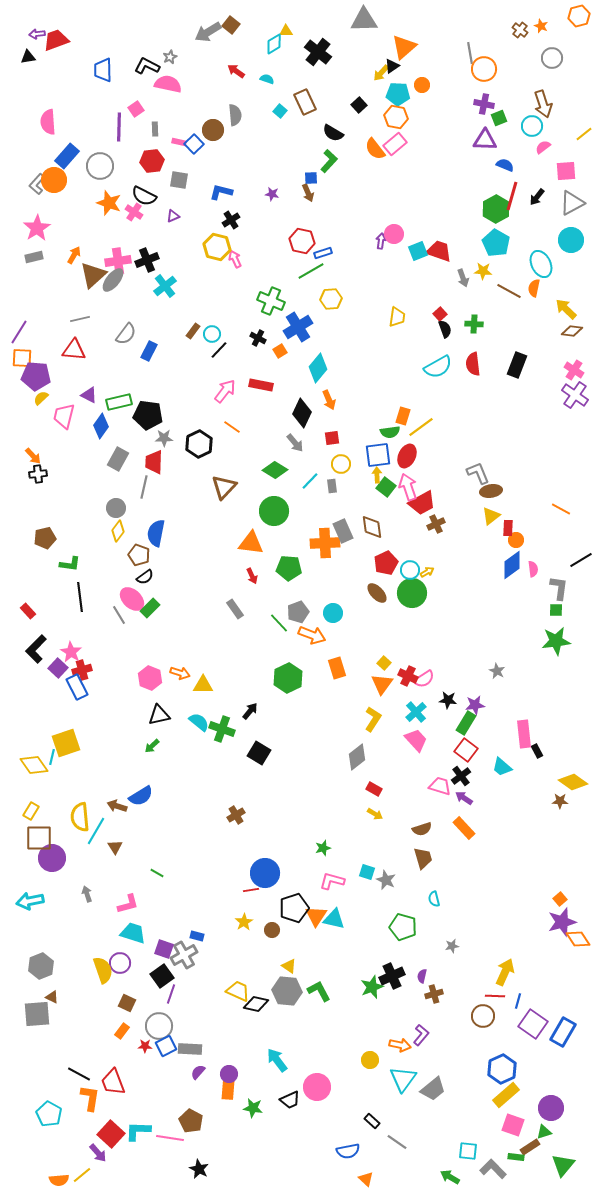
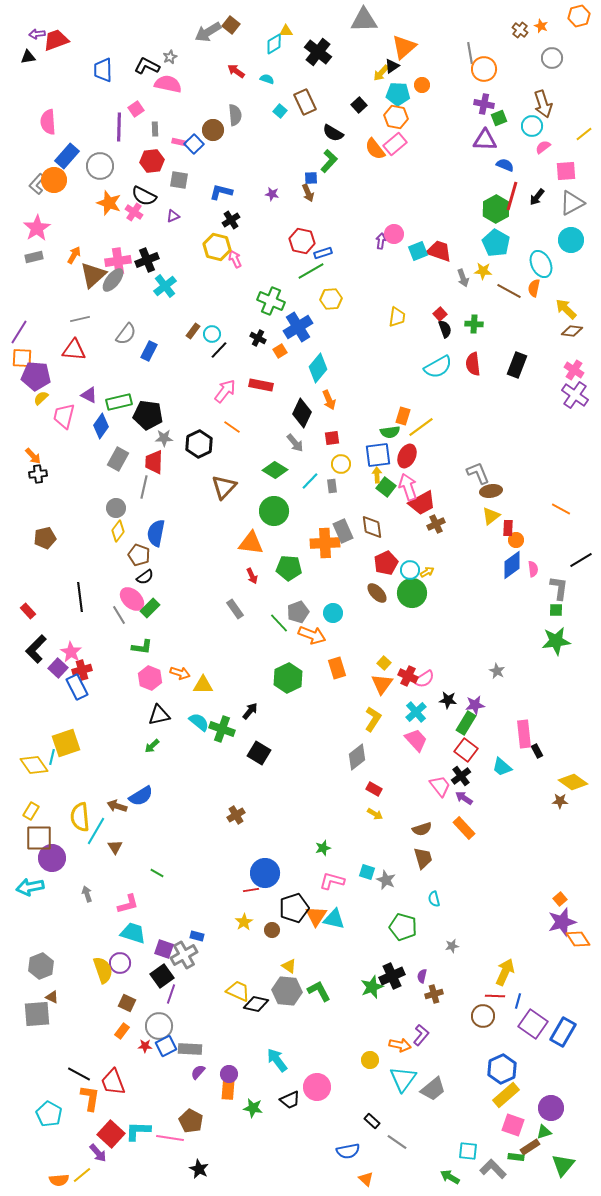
green L-shape at (70, 564): moved 72 px right, 83 px down
pink trapezoid at (440, 786): rotated 35 degrees clockwise
cyan arrow at (30, 901): moved 14 px up
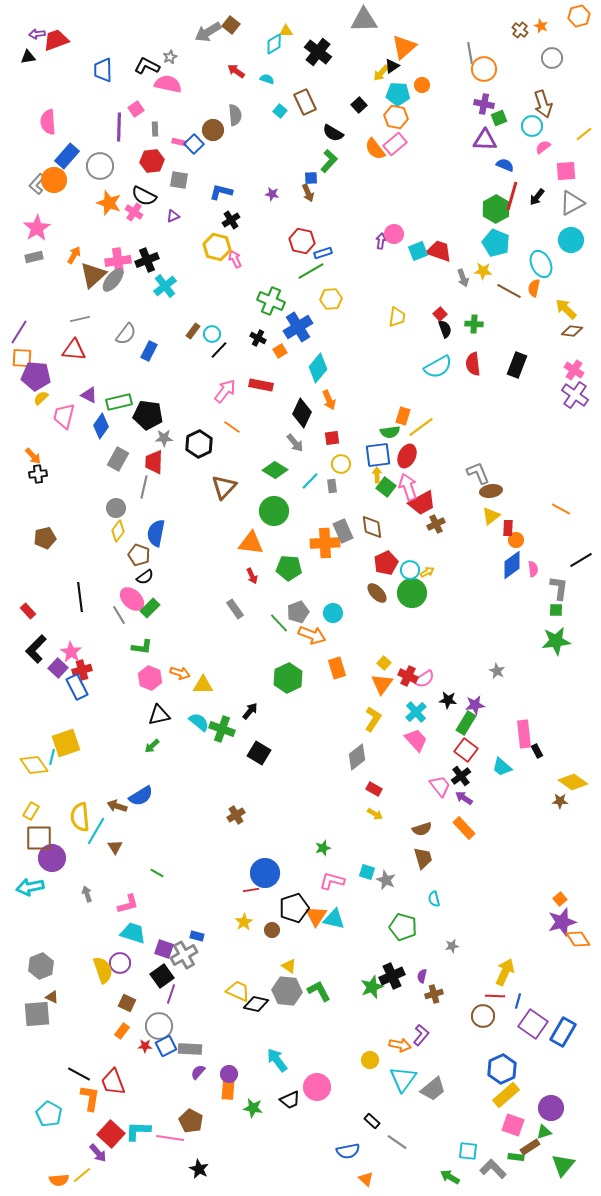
cyan pentagon at (496, 243): rotated 8 degrees counterclockwise
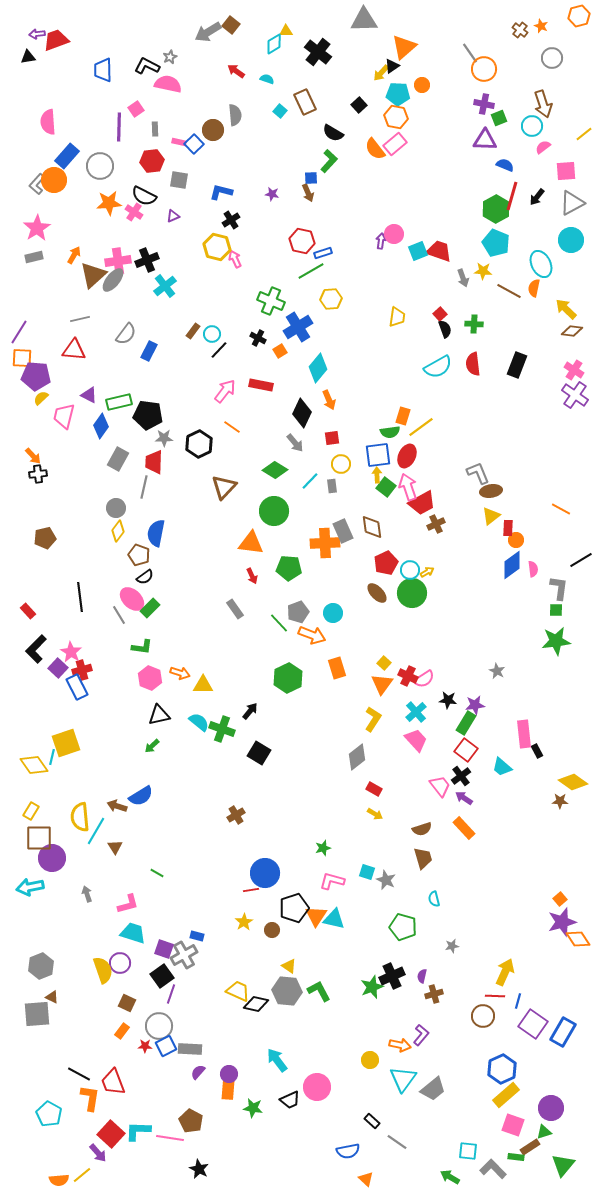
gray line at (470, 53): rotated 25 degrees counterclockwise
orange star at (109, 203): rotated 25 degrees counterclockwise
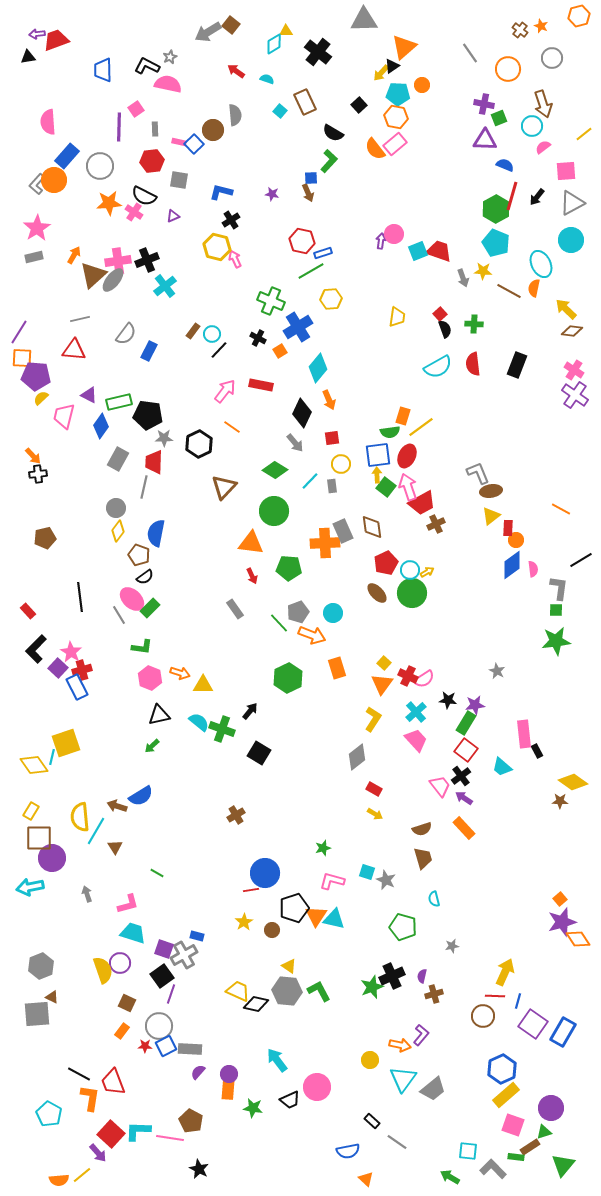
orange circle at (484, 69): moved 24 px right
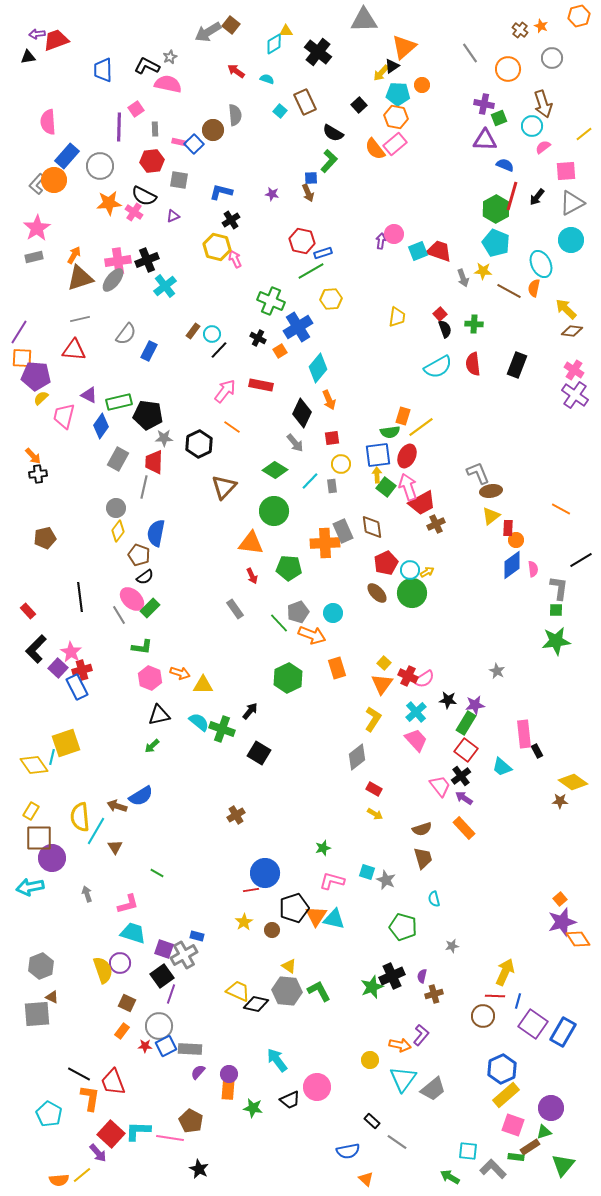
brown triangle at (93, 275): moved 13 px left, 3 px down; rotated 24 degrees clockwise
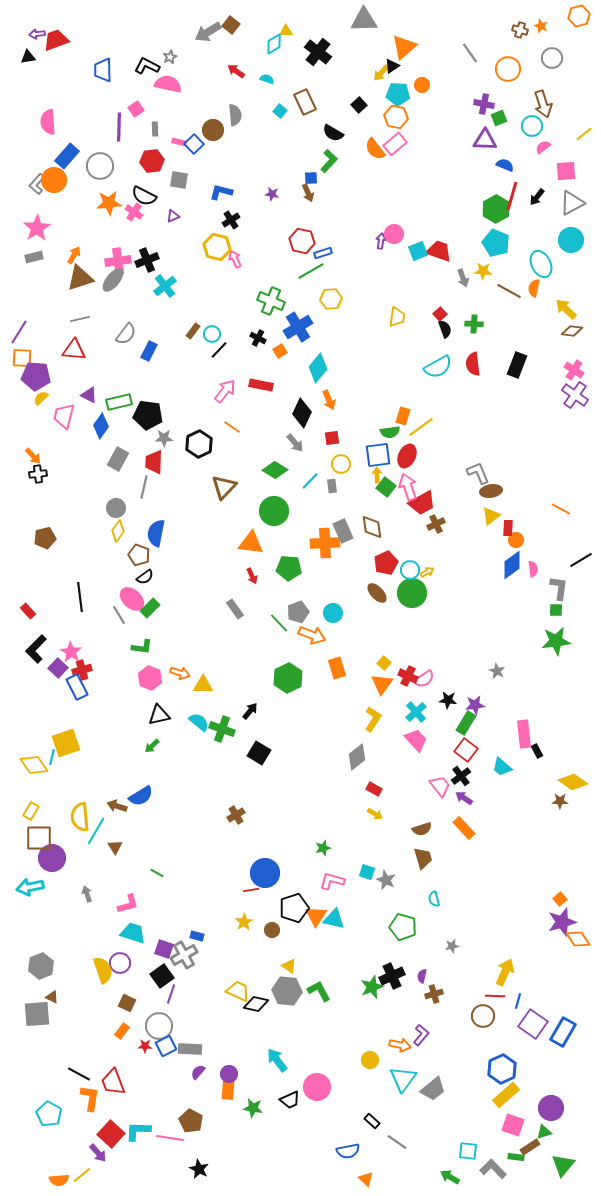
brown cross at (520, 30): rotated 21 degrees counterclockwise
